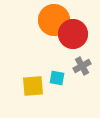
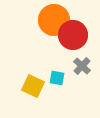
red circle: moved 1 px down
gray cross: rotated 18 degrees counterclockwise
yellow square: rotated 30 degrees clockwise
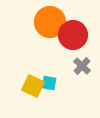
orange circle: moved 4 px left, 2 px down
cyan square: moved 8 px left, 5 px down
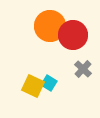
orange circle: moved 4 px down
gray cross: moved 1 px right, 3 px down
cyan square: rotated 21 degrees clockwise
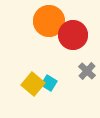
orange circle: moved 1 px left, 5 px up
gray cross: moved 4 px right, 2 px down
yellow square: moved 2 px up; rotated 15 degrees clockwise
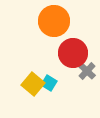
orange circle: moved 5 px right
red circle: moved 18 px down
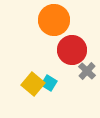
orange circle: moved 1 px up
red circle: moved 1 px left, 3 px up
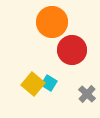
orange circle: moved 2 px left, 2 px down
gray cross: moved 23 px down
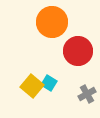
red circle: moved 6 px right, 1 px down
yellow square: moved 1 px left, 2 px down
gray cross: rotated 18 degrees clockwise
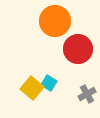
orange circle: moved 3 px right, 1 px up
red circle: moved 2 px up
yellow square: moved 2 px down
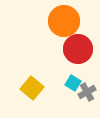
orange circle: moved 9 px right
cyan square: moved 24 px right
gray cross: moved 2 px up
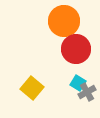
red circle: moved 2 px left
cyan square: moved 5 px right
